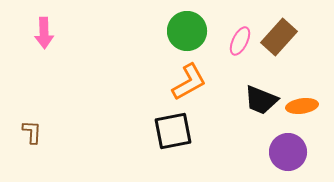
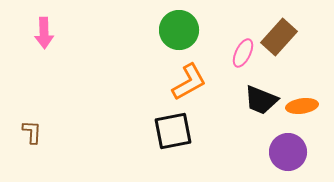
green circle: moved 8 px left, 1 px up
pink ellipse: moved 3 px right, 12 px down
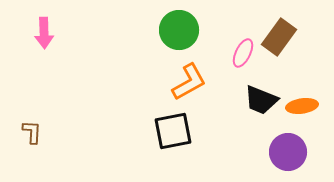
brown rectangle: rotated 6 degrees counterclockwise
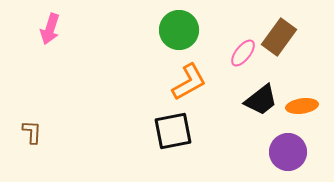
pink arrow: moved 6 px right, 4 px up; rotated 20 degrees clockwise
pink ellipse: rotated 12 degrees clockwise
black trapezoid: rotated 60 degrees counterclockwise
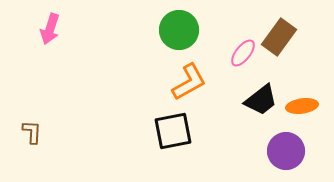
purple circle: moved 2 px left, 1 px up
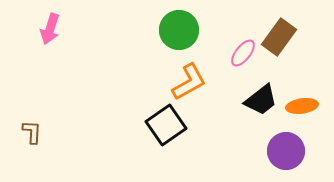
black square: moved 7 px left, 6 px up; rotated 24 degrees counterclockwise
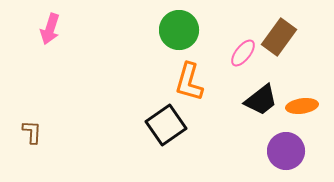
orange L-shape: rotated 135 degrees clockwise
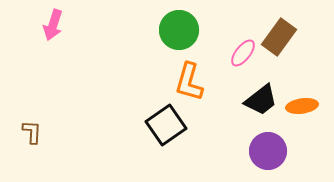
pink arrow: moved 3 px right, 4 px up
purple circle: moved 18 px left
